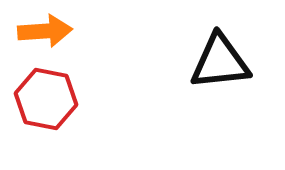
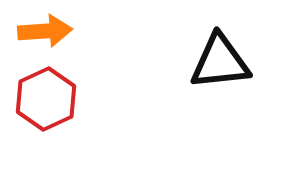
red hexagon: rotated 24 degrees clockwise
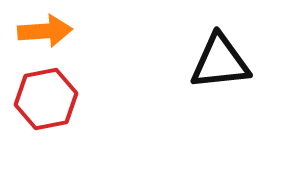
red hexagon: rotated 14 degrees clockwise
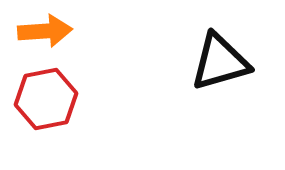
black triangle: rotated 10 degrees counterclockwise
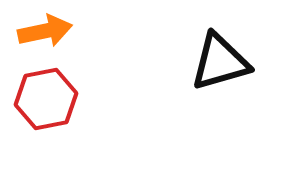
orange arrow: rotated 8 degrees counterclockwise
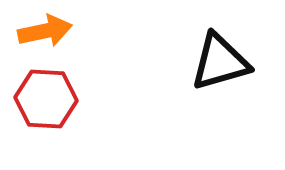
red hexagon: rotated 14 degrees clockwise
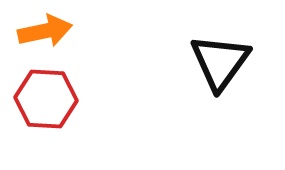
black triangle: rotated 38 degrees counterclockwise
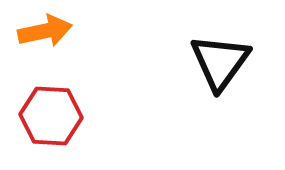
red hexagon: moved 5 px right, 17 px down
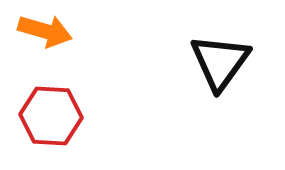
orange arrow: rotated 28 degrees clockwise
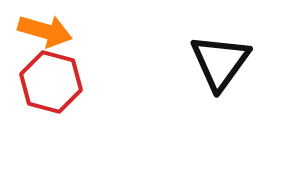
red hexagon: moved 34 px up; rotated 12 degrees clockwise
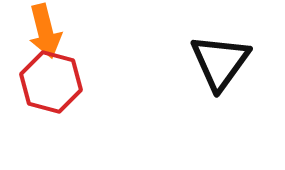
orange arrow: rotated 60 degrees clockwise
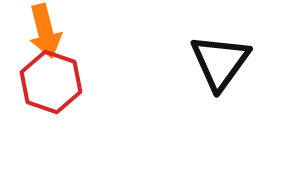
red hexagon: rotated 4 degrees clockwise
